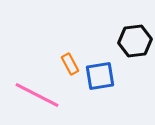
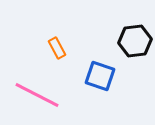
orange rectangle: moved 13 px left, 16 px up
blue square: rotated 28 degrees clockwise
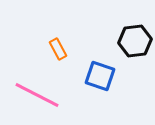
orange rectangle: moved 1 px right, 1 px down
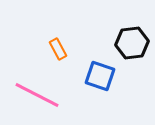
black hexagon: moved 3 px left, 2 px down
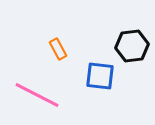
black hexagon: moved 3 px down
blue square: rotated 12 degrees counterclockwise
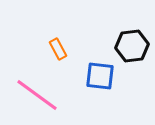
pink line: rotated 9 degrees clockwise
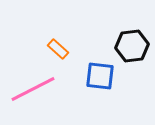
orange rectangle: rotated 20 degrees counterclockwise
pink line: moved 4 px left, 6 px up; rotated 63 degrees counterclockwise
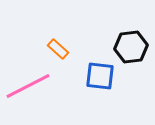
black hexagon: moved 1 px left, 1 px down
pink line: moved 5 px left, 3 px up
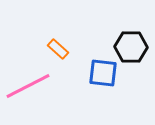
black hexagon: rotated 8 degrees clockwise
blue square: moved 3 px right, 3 px up
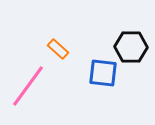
pink line: rotated 27 degrees counterclockwise
